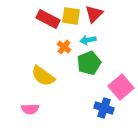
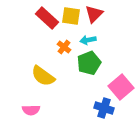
red rectangle: moved 1 px left, 1 px up; rotated 15 degrees clockwise
pink semicircle: moved 1 px right, 1 px down
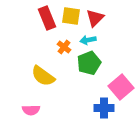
red triangle: moved 1 px right, 4 px down
red rectangle: rotated 25 degrees clockwise
blue cross: rotated 18 degrees counterclockwise
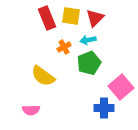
orange cross: rotated 24 degrees clockwise
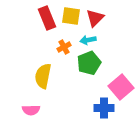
yellow semicircle: rotated 65 degrees clockwise
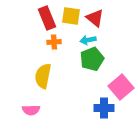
red triangle: rotated 36 degrees counterclockwise
orange cross: moved 10 px left, 5 px up; rotated 24 degrees clockwise
green pentagon: moved 3 px right, 4 px up
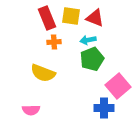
red triangle: rotated 18 degrees counterclockwise
yellow semicircle: moved 3 px up; rotated 80 degrees counterclockwise
pink square: moved 3 px left, 1 px up
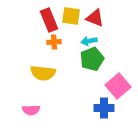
red rectangle: moved 2 px right, 2 px down
cyan arrow: moved 1 px right, 1 px down
yellow semicircle: rotated 15 degrees counterclockwise
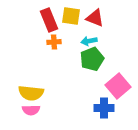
yellow semicircle: moved 12 px left, 20 px down
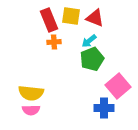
cyan arrow: rotated 28 degrees counterclockwise
